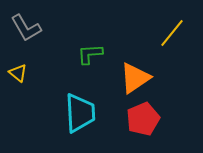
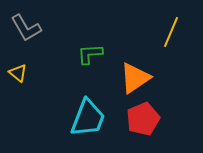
yellow line: moved 1 px left, 1 px up; rotated 16 degrees counterclockwise
cyan trapezoid: moved 8 px right, 5 px down; rotated 24 degrees clockwise
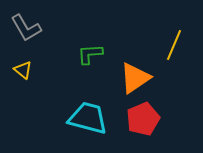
yellow line: moved 3 px right, 13 px down
yellow triangle: moved 5 px right, 3 px up
cyan trapezoid: rotated 96 degrees counterclockwise
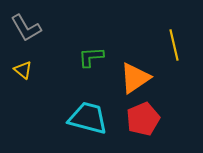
yellow line: rotated 36 degrees counterclockwise
green L-shape: moved 1 px right, 3 px down
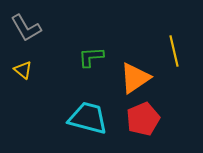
yellow line: moved 6 px down
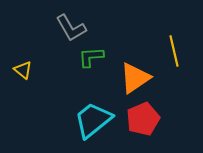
gray L-shape: moved 45 px right
cyan trapezoid: moved 5 px right, 2 px down; rotated 54 degrees counterclockwise
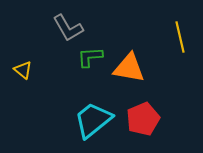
gray L-shape: moved 3 px left
yellow line: moved 6 px right, 14 px up
green L-shape: moved 1 px left
orange triangle: moved 6 px left, 10 px up; rotated 44 degrees clockwise
